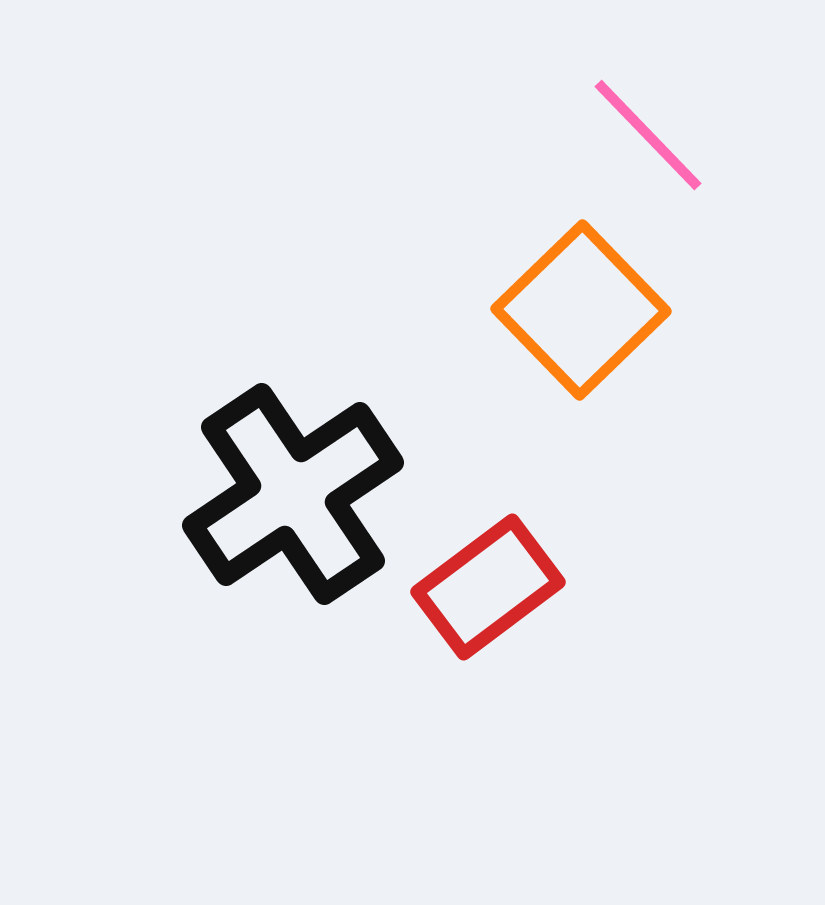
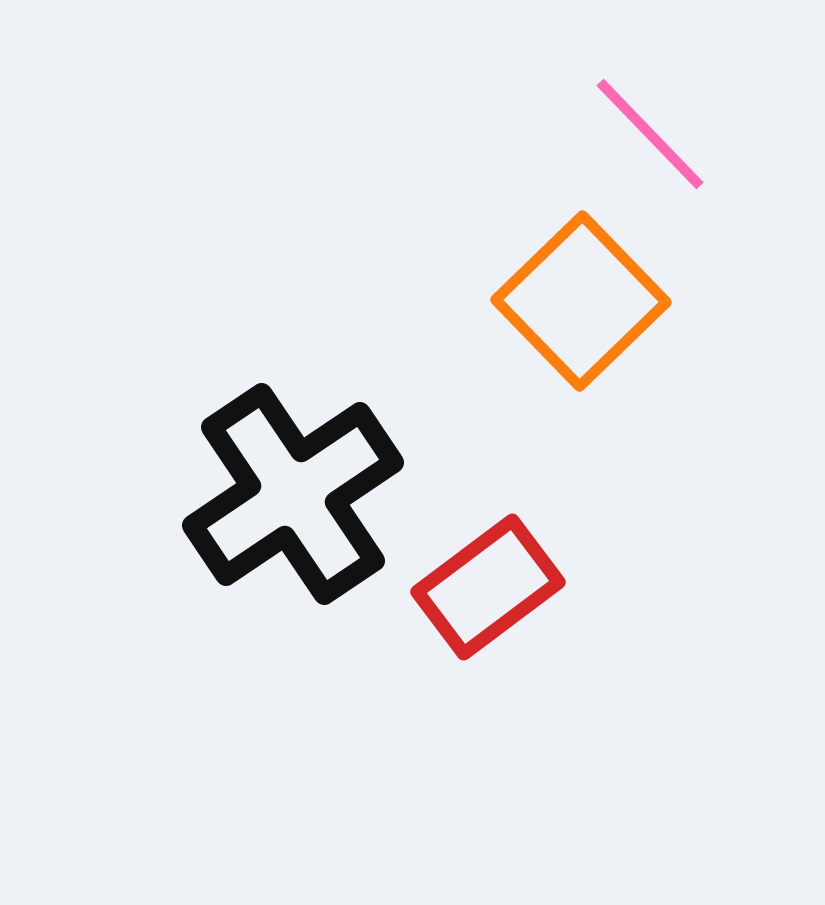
pink line: moved 2 px right, 1 px up
orange square: moved 9 px up
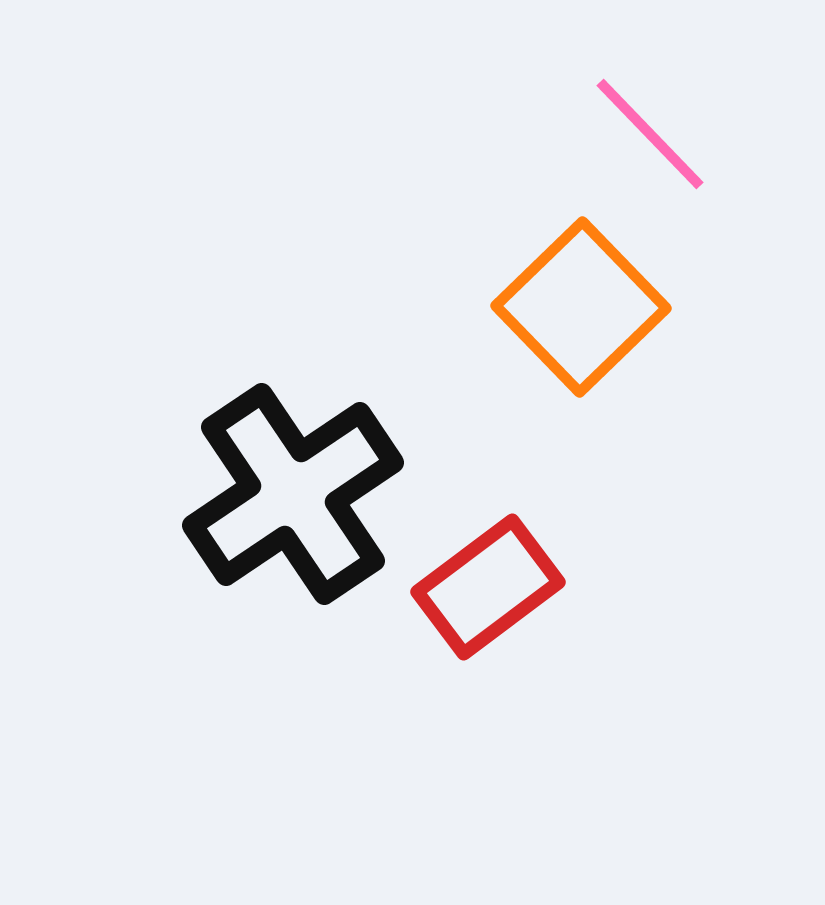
orange square: moved 6 px down
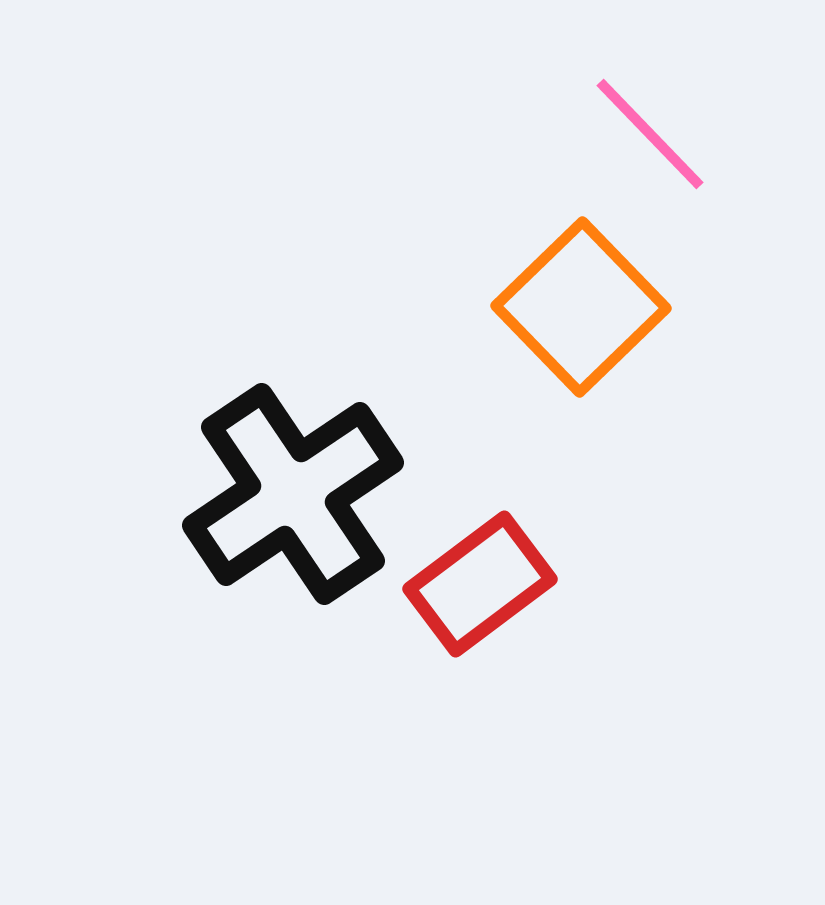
red rectangle: moved 8 px left, 3 px up
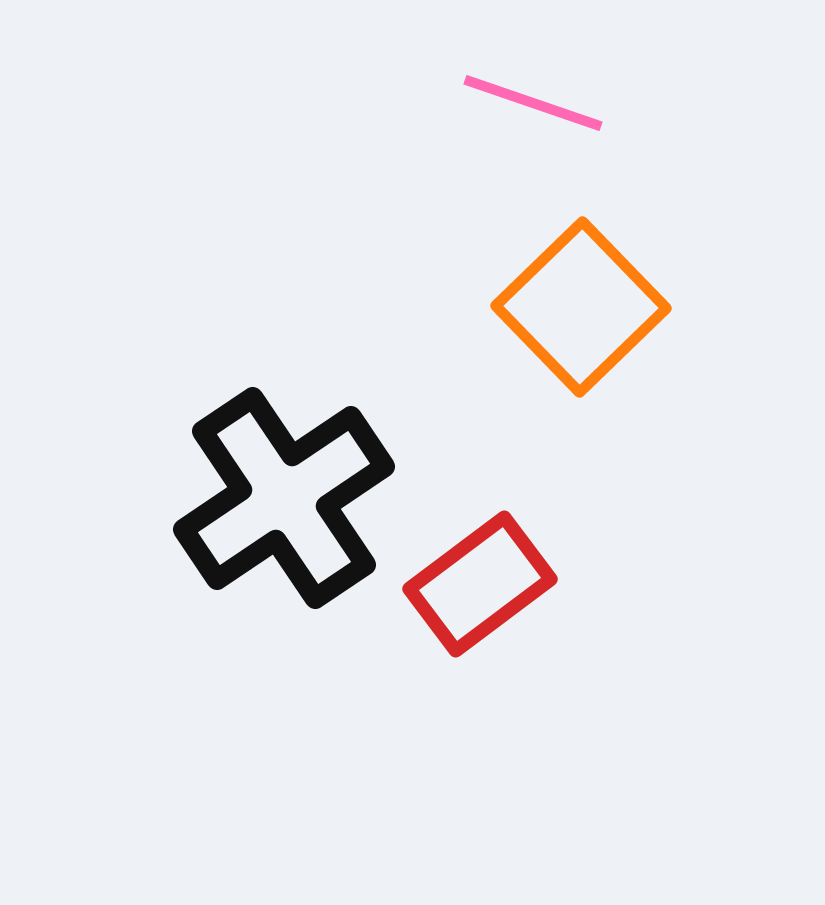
pink line: moved 117 px left, 31 px up; rotated 27 degrees counterclockwise
black cross: moved 9 px left, 4 px down
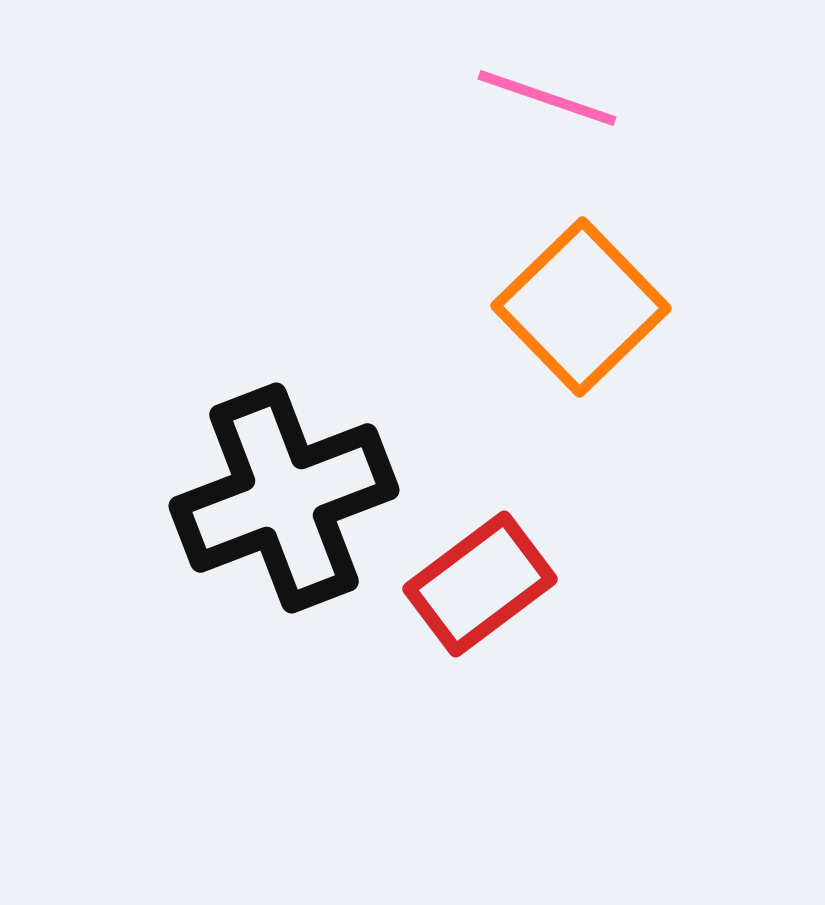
pink line: moved 14 px right, 5 px up
black cross: rotated 13 degrees clockwise
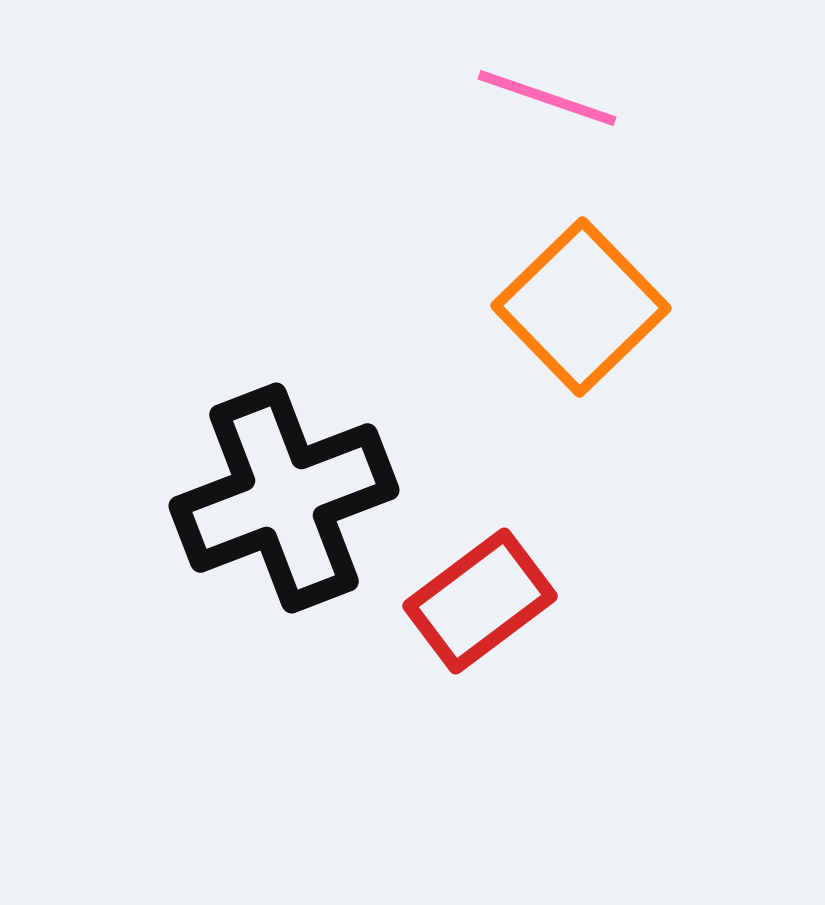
red rectangle: moved 17 px down
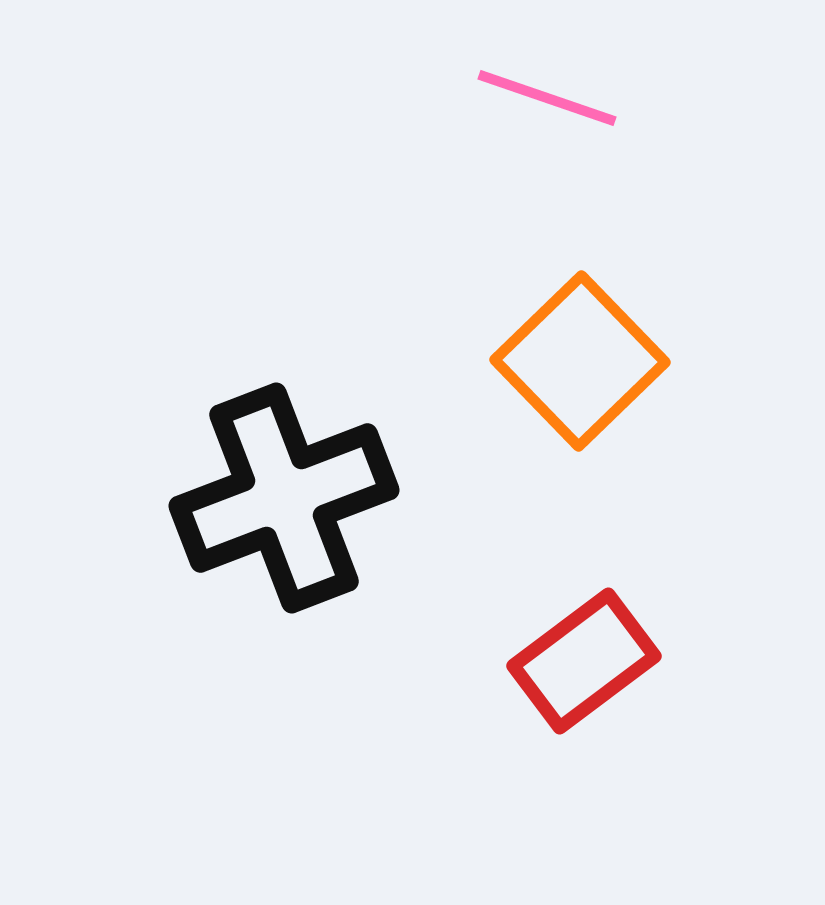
orange square: moved 1 px left, 54 px down
red rectangle: moved 104 px right, 60 px down
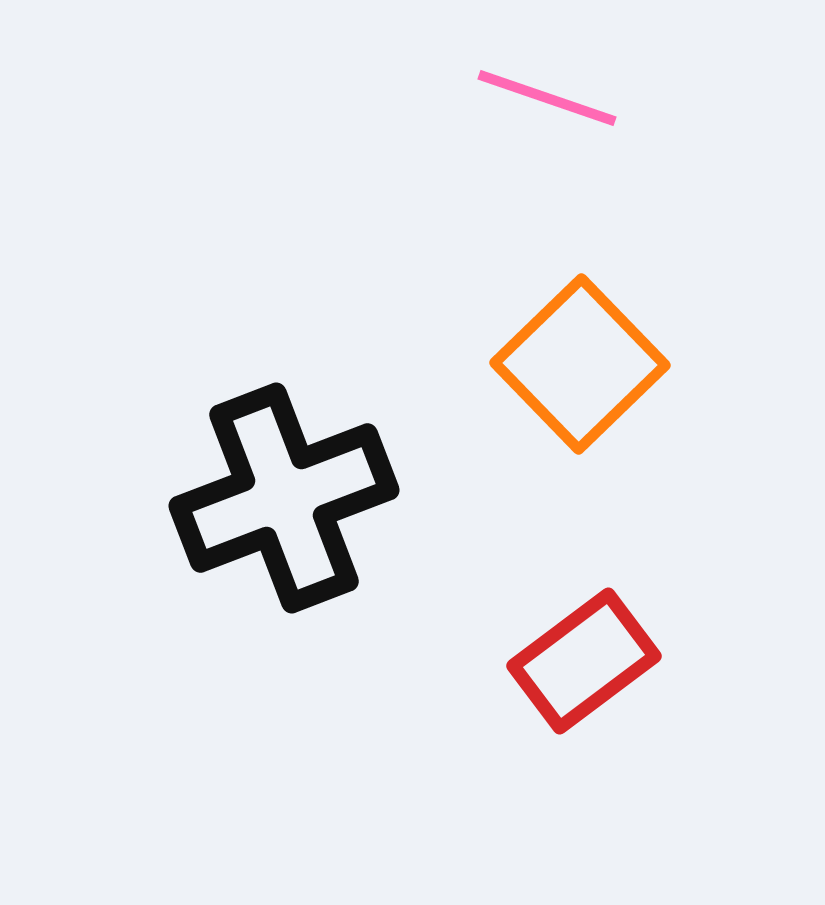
orange square: moved 3 px down
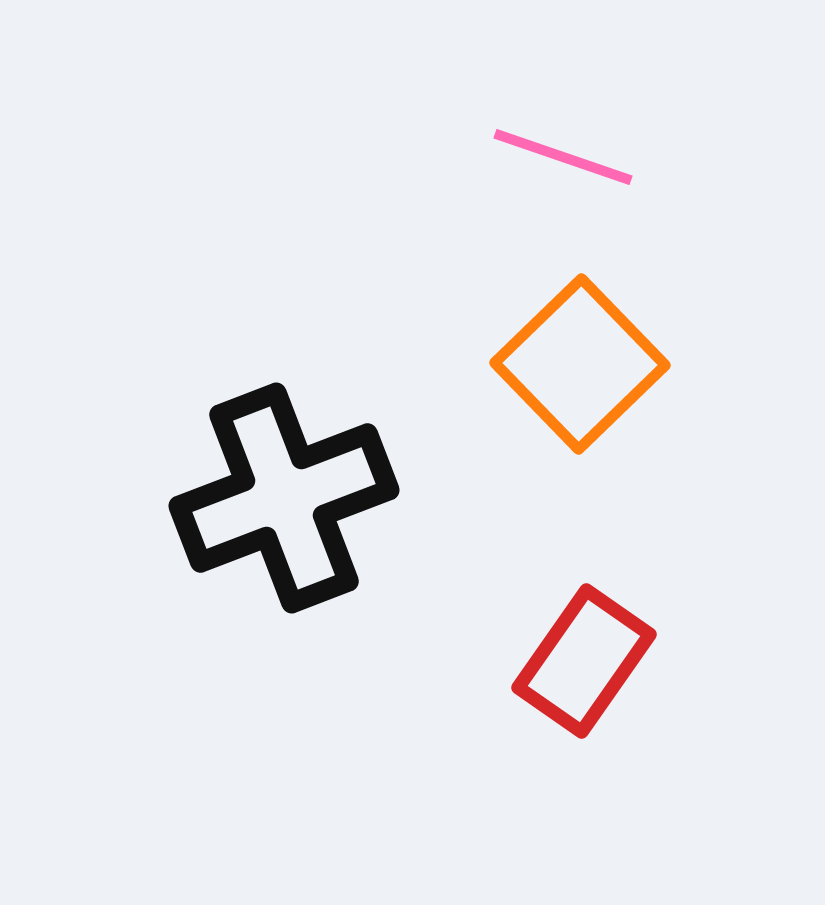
pink line: moved 16 px right, 59 px down
red rectangle: rotated 18 degrees counterclockwise
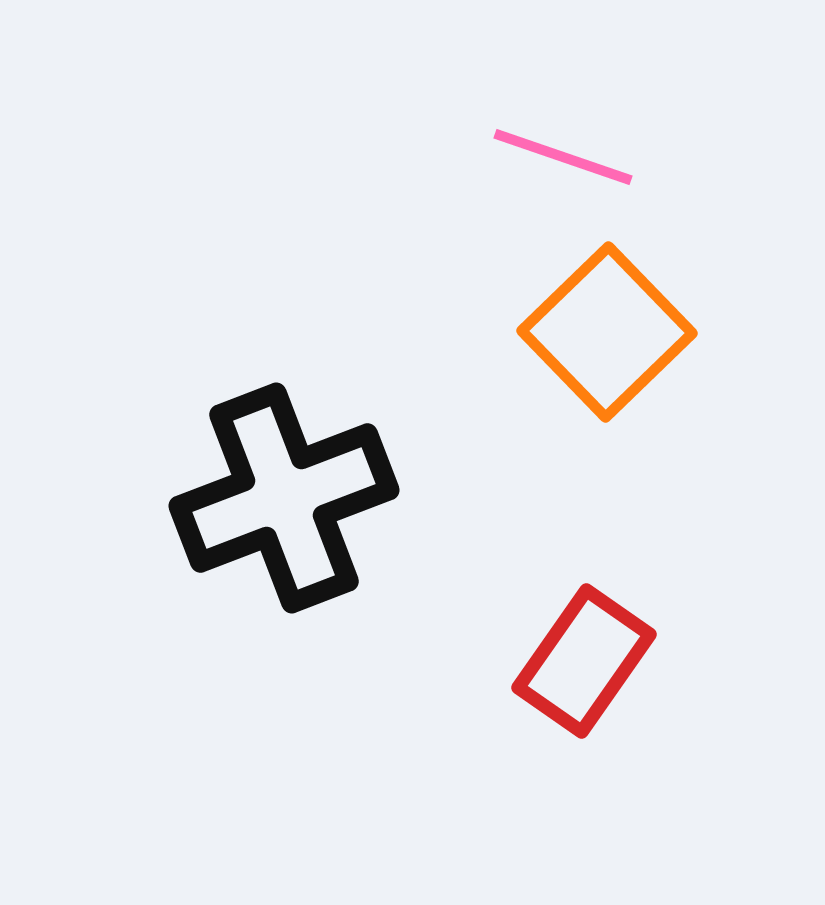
orange square: moved 27 px right, 32 px up
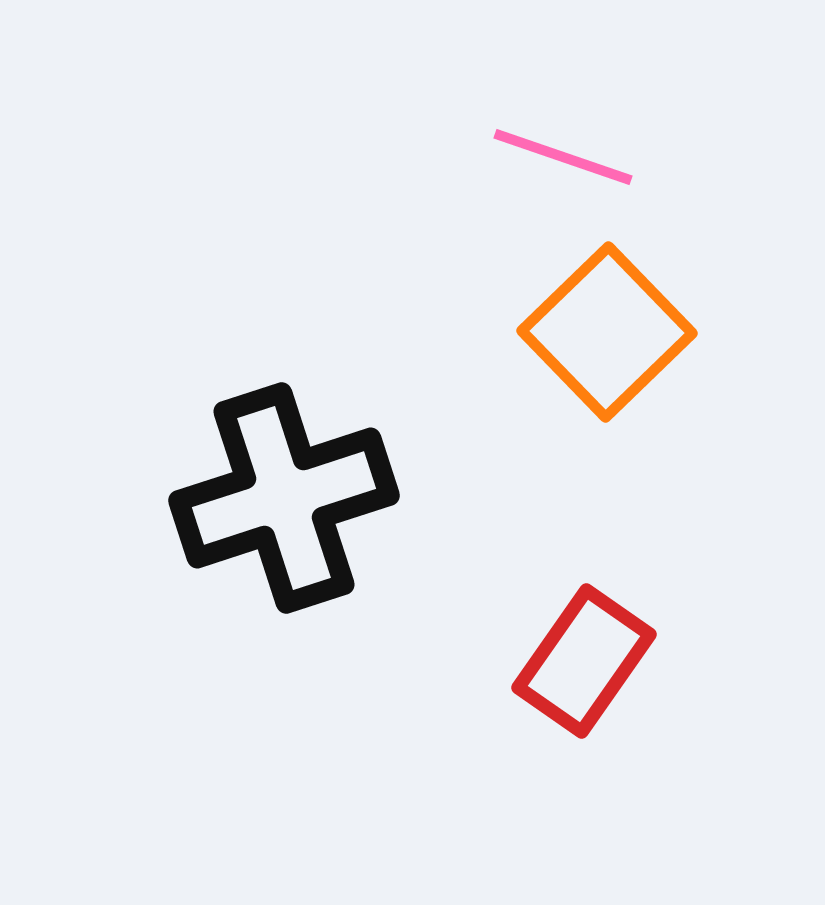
black cross: rotated 3 degrees clockwise
